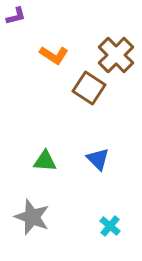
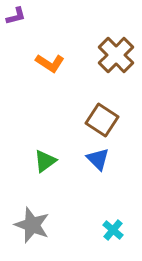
orange L-shape: moved 4 px left, 8 px down
brown square: moved 13 px right, 32 px down
green triangle: rotated 40 degrees counterclockwise
gray star: moved 8 px down
cyan cross: moved 3 px right, 4 px down
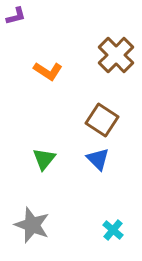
orange L-shape: moved 2 px left, 8 px down
green triangle: moved 1 px left, 2 px up; rotated 15 degrees counterclockwise
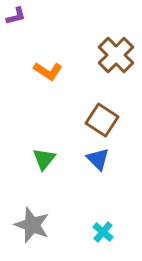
cyan cross: moved 10 px left, 2 px down
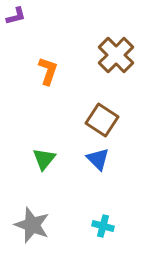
orange L-shape: rotated 104 degrees counterclockwise
cyan cross: moved 6 px up; rotated 25 degrees counterclockwise
